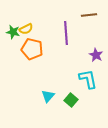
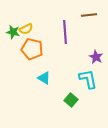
purple line: moved 1 px left, 1 px up
purple star: moved 2 px down
cyan triangle: moved 4 px left, 18 px up; rotated 40 degrees counterclockwise
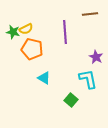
brown line: moved 1 px right, 1 px up
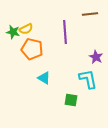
green square: rotated 32 degrees counterclockwise
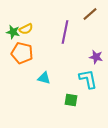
brown line: rotated 35 degrees counterclockwise
purple line: rotated 15 degrees clockwise
orange pentagon: moved 10 px left, 4 px down
purple star: rotated 16 degrees counterclockwise
cyan triangle: rotated 16 degrees counterclockwise
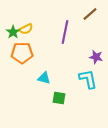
green star: rotated 24 degrees clockwise
orange pentagon: rotated 15 degrees counterclockwise
green square: moved 12 px left, 2 px up
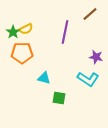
cyan L-shape: rotated 135 degrees clockwise
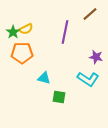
green square: moved 1 px up
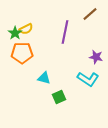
green star: moved 2 px right, 1 px down
green square: rotated 32 degrees counterclockwise
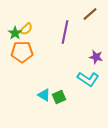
yellow semicircle: rotated 16 degrees counterclockwise
orange pentagon: moved 1 px up
cyan triangle: moved 17 px down; rotated 16 degrees clockwise
